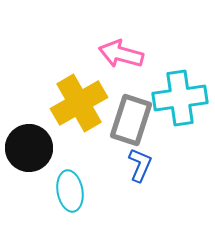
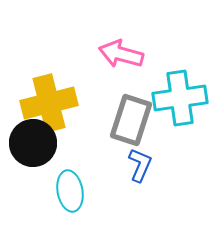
yellow cross: moved 30 px left; rotated 16 degrees clockwise
black circle: moved 4 px right, 5 px up
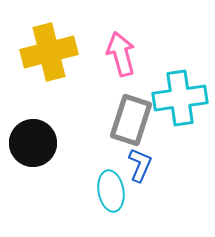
pink arrow: rotated 60 degrees clockwise
yellow cross: moved 51 px up
cyan ellipse: moved 41 px right
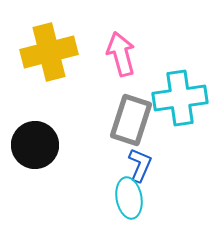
black circle: moved 2 px right, 2 px down
cyan ellipse: moved 18 px right, 7 px down
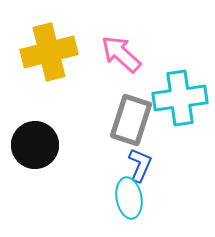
pink arrow: rotated 33 degrees counterclockwise
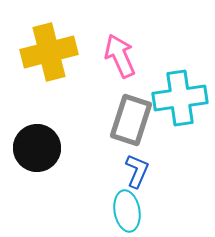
pink arrow: moved 1 px left, 2 px down; rotated 24 degrees clockwise
black circle: moved 2 px right, 3 px down
blue L-shape: moved 3 px left, 6 px down
cyan ellipse: moved 2 px left, 13 px down
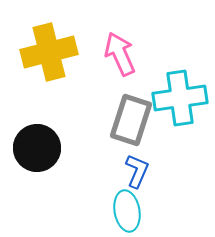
pink arrow: moved 2 px up
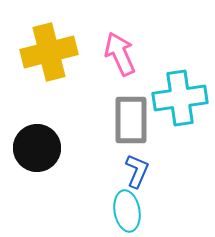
gray rectangle: rotated 18 degrees counterclockwise
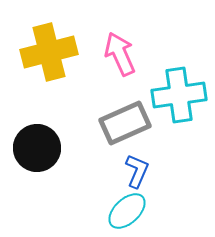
cyan cross: moved 1 px left, 3 px up
gray rectangle: moved 6 px left, 3 px down; rotated 66 degrees clockwise
cyan ellipse: rotated 57 degrees clockwise
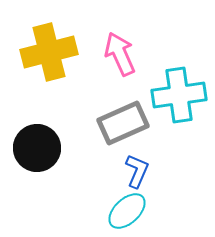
gray rectangle: moved 2 px left
